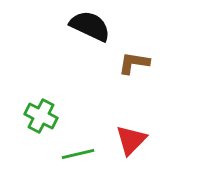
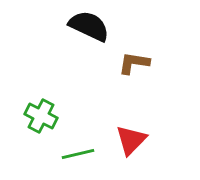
black semicircle: moved 1 px left
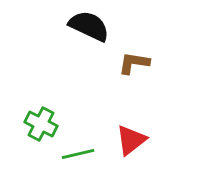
green cross: moved 8 px down
red triangle: rotated 8 degrees clockwise
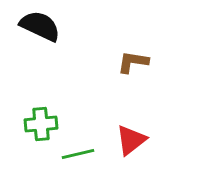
black semicircle: moved 49 px left
brown L-shape: moved 1 px left, 1 px up
green cross: rotated 32 degrees counterclockwise
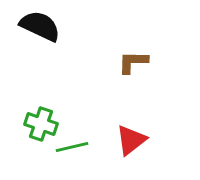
brown L-shape: rotated 8 degrees counterclockwise
green cross: rotated 24 degrees clockwise
green line: moved 6 px left, 7 px up
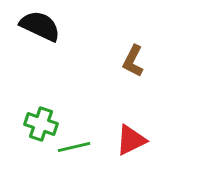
brown L-shape: moved 1 px up; rotated 64 degrees counterclockwise
red triangle: rotated 12 degrees clockwise
green line: moved 2 px right
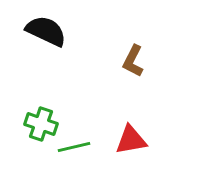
black semicircle: moved 6 px right, 5 px down
red triangle: rotated 16 degrees clockwise
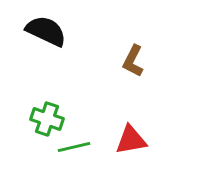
green cross: moved 6 px right, 5 px up
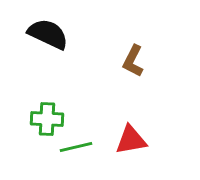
black semicircle: moved 2 px right, 3 px down
green cross: rotated 16 degrees counterclockwise
green line: moved 2 px right
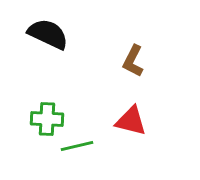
red triangle: moved 19 px up; rotated 24 degrees clockwise
green line: moved 1 px right, 1 px up
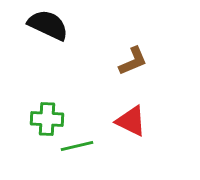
black semicircle: moved 9 px up
brown L-shape: rotated 140 degrees counterclockwise
red triangle: rotated 12 degrees clockwise
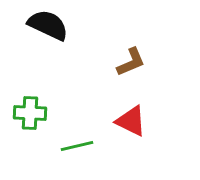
brown L-shape: moved 2 px left, 1 px down
green cross: moved 17 px left, 6 px up
